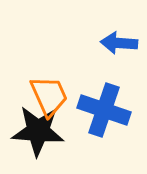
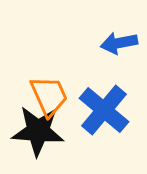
blue arrow: rotated 15 degrees counterclockwise
blue cross: rotated 21 degrees clockwise
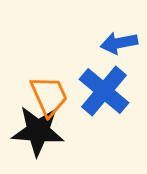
blue cross: moved 19 px up
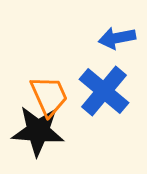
blue arrow: moved 2 px left, 5 px up
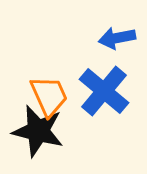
black star: rotated 10 degrees clockwise
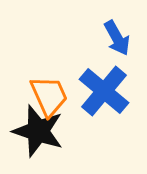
blue arrow: rotated 108 degrees counterclockwise
black star: rotated 4 degrees clockwise
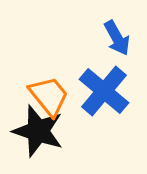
orange trapezoid: rotated 15 degrees counterclockwise
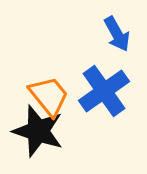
blue arrow: moved 4 px up
blue cross: rotated 15 degrees clockwise
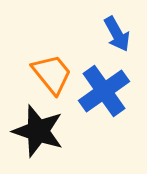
orange trapezoid: moved 3 px right, 22 px up
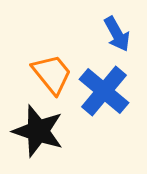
blue cross: rotated 15 degrees counterclockwise
